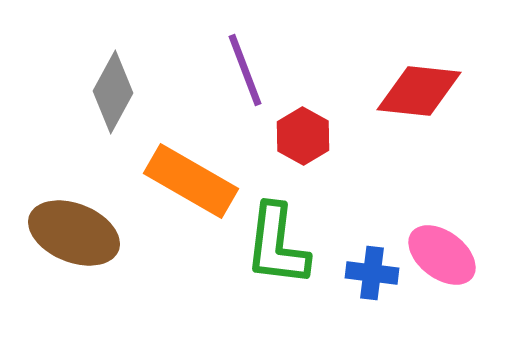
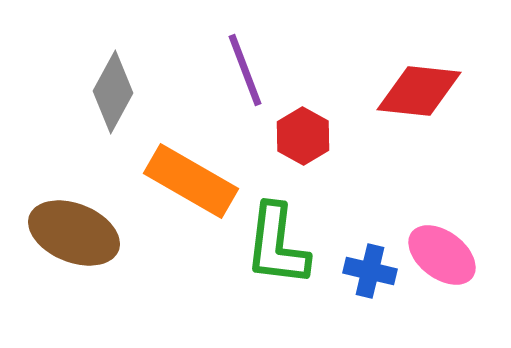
blue cross: moved 2 px left, 2 px up; rotated 6 degrees clockwise
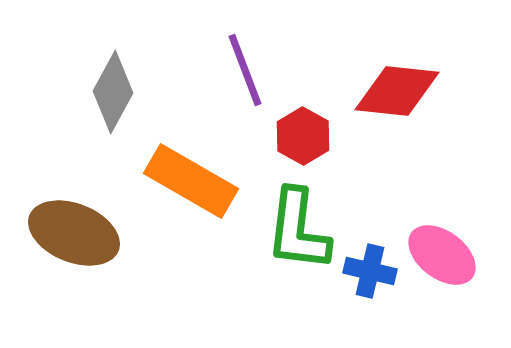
red diamond: moved 22 px left
green L-shape: moved 21 px right, 15 px up
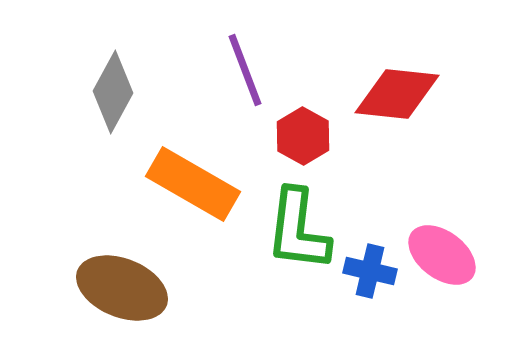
red diamond: moved 3 px down
orange rectangle: moved 2 px right, 3 px down
brown ellipse: moved 48 px right, 55 px down
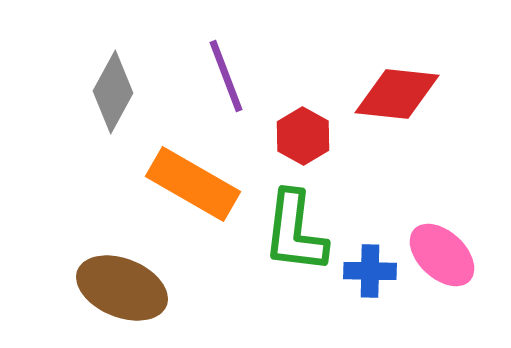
purple line: moved 19 px left, 6 px down
green L-shape: moved 3 px left, 2 px down
pink ellipse: rotated 6 degrees clockwise
blue cross: rotated 12 degrees counterclockwise
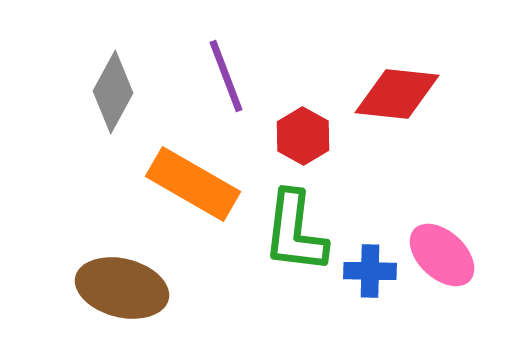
brown ellipse: rotated 8 degrees counterclockwise
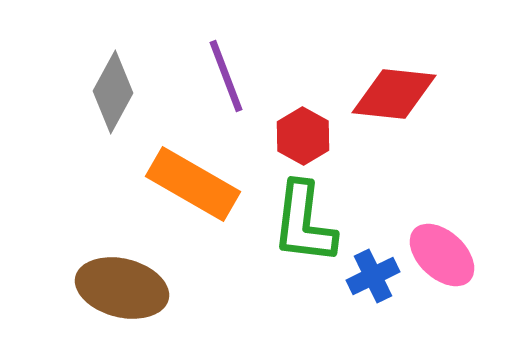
red diamond: moved 3 px left
green L-shape: moved 9 px right, 9 px up
blue cross: moved 3 px right, 5 px down; rotated 27 degrees counterclockwise
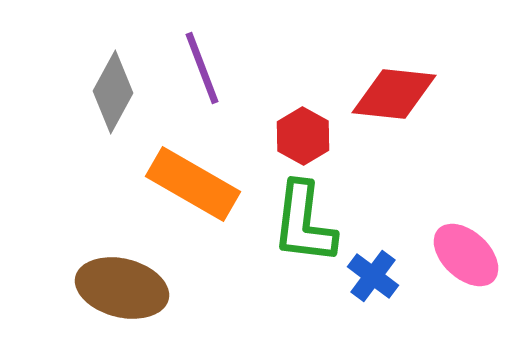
purple line: moved 24 px left, 8 px up
pink ellipse: moved 24 px right
blue cross: rotated 27 degrees counterclockwise
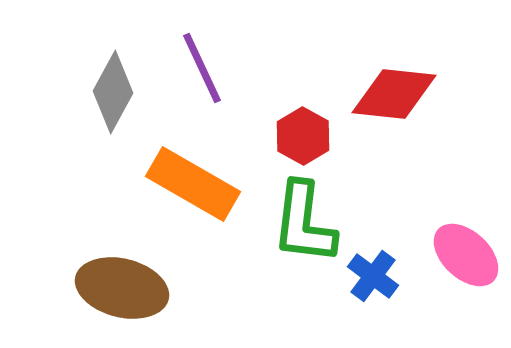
purple line: rotated 4 degrees counterclockwise
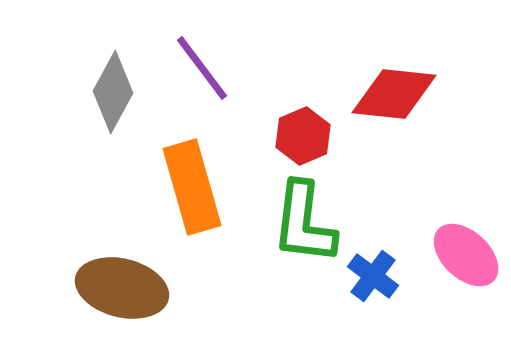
purple line: rotated 12 degrees counterclockwise
red hexagon: rotated 8 degrees clockwise
orange rectangle: moved 1 px left, 3 px down; rotated 44 degrees clockwise
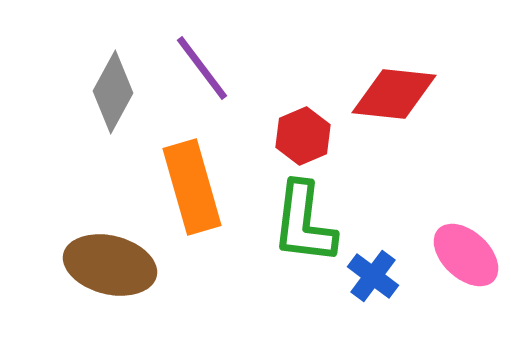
brown ellipse: moved 12 px left, 23 px up
